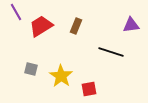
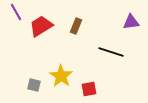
purple triangle: moved 3 px up
gray square: moved 3 px right, 16 px down
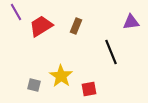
black line: rotated 50 degrees clockwise
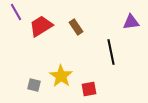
brown rectangle: moved 1 px down; rotated 56 degrees counterclockwise
black line: rotated 10 degrees clockwise
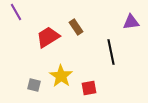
red trapezoid: moved 7 px right, 11 px down
red square: moved 1 px up
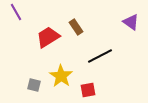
purple triangle: rotated 42 degrees clockwise
black line: moved 11 px left, 4 px down; rotated 75 degrees clockwise
red square: moved 1 px left, 2 px down
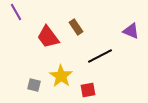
purple triangle: moved 9 px down; rotated 12 degrees counterclockwise
red trapezoid: rotated 95 degrees counterclockwise
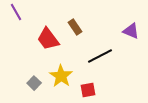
brown rectangle: moved 1 px left
red trapezoid: moved 2 px down
gray square: moved 2 px up; rotated 32 degrees clockwise
